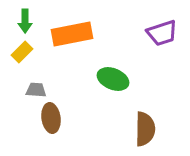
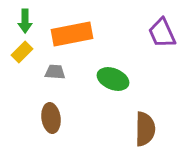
purple trapezoid: rotated 84 degrees clockwise
gray trapezoid: moved 19 px right, 18 px up
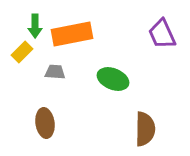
green arrow: moved 10 px right, 5 px down
purple trapezoid: moved 1 px down
brown ellipse: moved 6 px left, 5 px down
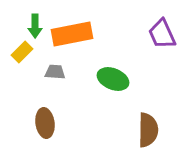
brown semicircle: moved 3 px right, 1 px down
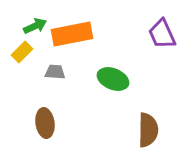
green arrow: rotated 115 degrees counterclockwise
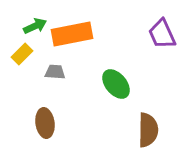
yellow rectangle: moved 2 px down
green ellipse: moved 3 px right, 5 px down; rotated 28 degrees clockwise
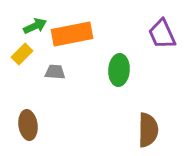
green ellipse: moved 3 px right, 14 px up; rotated 44 degrees clockwise
brown ellipse: moved 17 px left, 2 px down
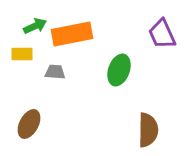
yellow rectangle: rotated 45 degrees clockwise
green ellipse: rotated 16 degrees clockwise
brown ellipse: moved 1 px right, 1 px up; rotated 36 degrees clockwise
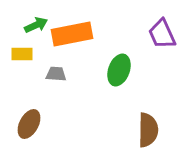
green arrow: moved 1 px right, 1 px up
gray trapezoid: moved 1 px right, 2 px down
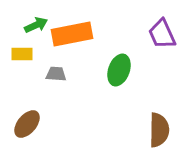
brown ellipse: moved 2 px left; rotated 12 degrees clockwise
brown semicircle: moved 11 px right
